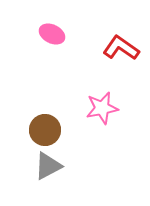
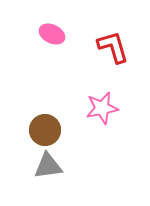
red L-shape: moved 8 px left, 1 px up; rotated 39 degrees clockwise
gray triangle: rotated 20 degrees clockwise
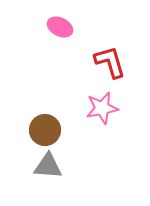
pink ellipse: moved 8 px right, 7 px up
red L-shape: moved 3 px left, 15 px down
gray triangle: rotated 12 degrees clockwise
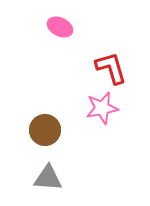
red L-shape: moved 1 px right, 6 px down
gray triangle: moved 12 px down
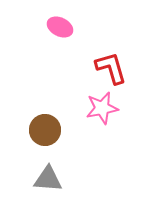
gray triangle: moved 1 px down
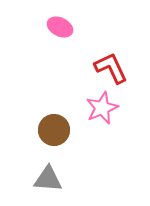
red L-shape: rotated 9 degrees counterclockwise
pink star: rotated 12 degrees counterclockwise
brown circle: moved 9 px right
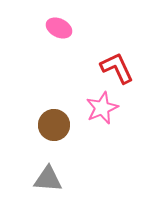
pink ellipse: moved 1 px left, 1 px down
red L-shape: moved 6 px right
brown circle: moved 5 px up
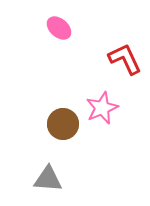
pink ellipse: rotated 15 degrees clockwise
red L-shape: moved 8 px right, 9 px up
brown circle: moved 9 px right, 1 px up
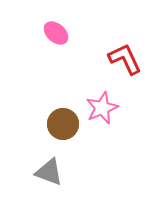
pink ellipse: moved 3 px left, 5 px down
gray triangle: moved 1 px right, 7 px up; rotated 16 degrees clockwise
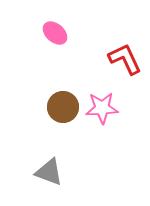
pink ellipse: moved 1 px left
pink star: rotated 20 degrees clockwise
brown circle: moved 17 px up
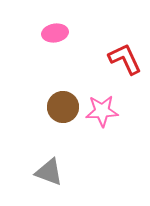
pink ellipse: rotated 50 degrees counterclockwise
pink star: moved 3 px down
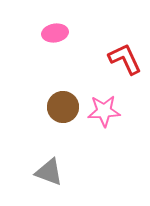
pink star: moved 2 px right
